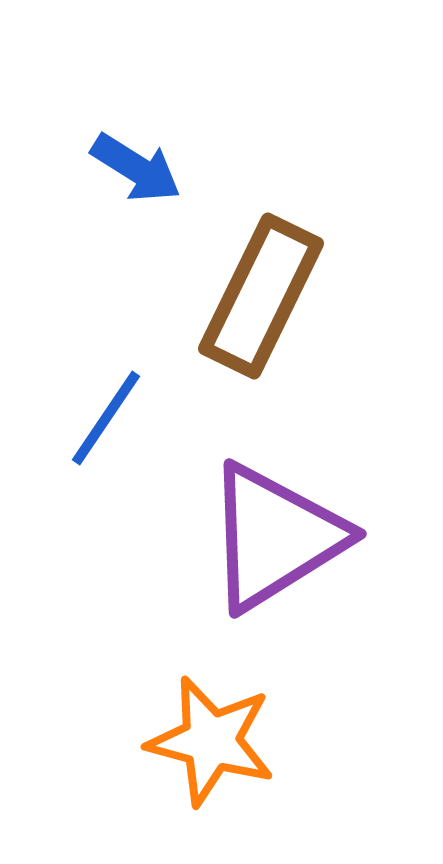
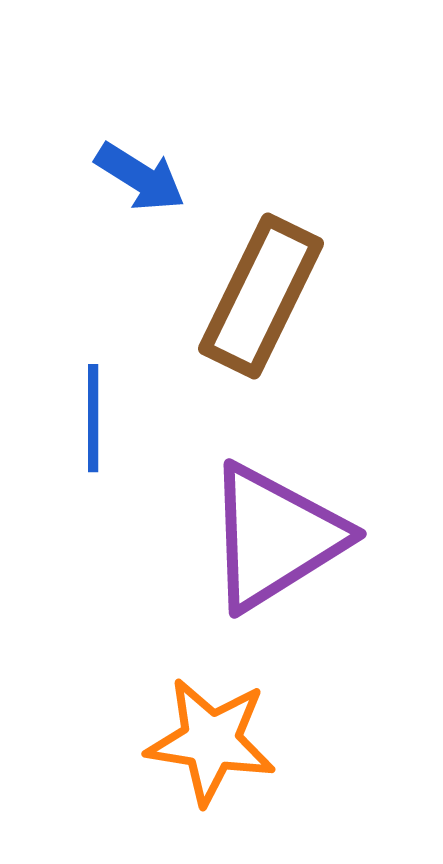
blue arrow: moved 4 px right, 9 px down
blue line: moved 13 px left; rotated 34 degrees counterclockwise
orange star: rotated 6 degrees counterclockwise
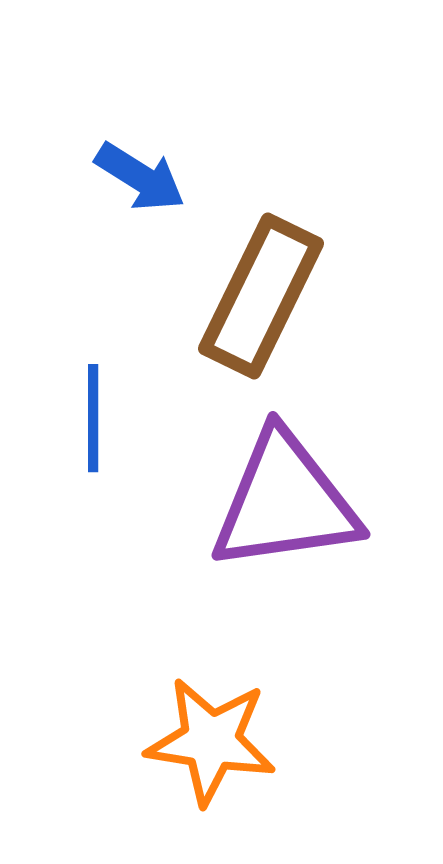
purple triangle: moved 10 px right, 35 px up; rotated 24 degrees clockwise
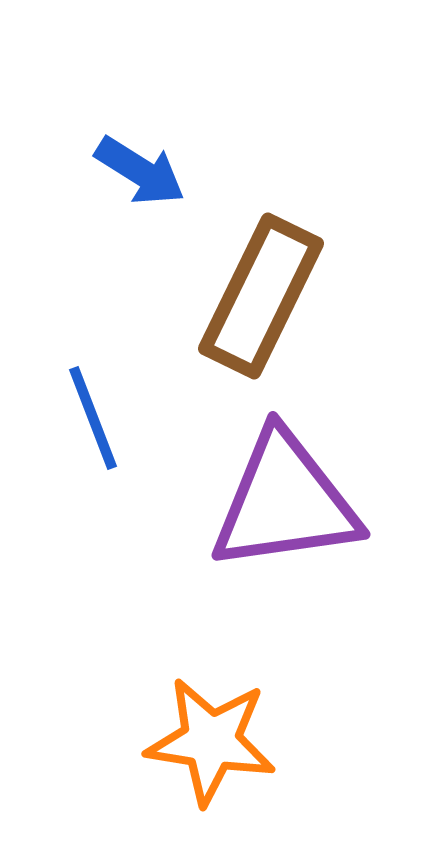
blue arrow: moved 6 px up
blue line: rotated 21 degrees counterclockwise
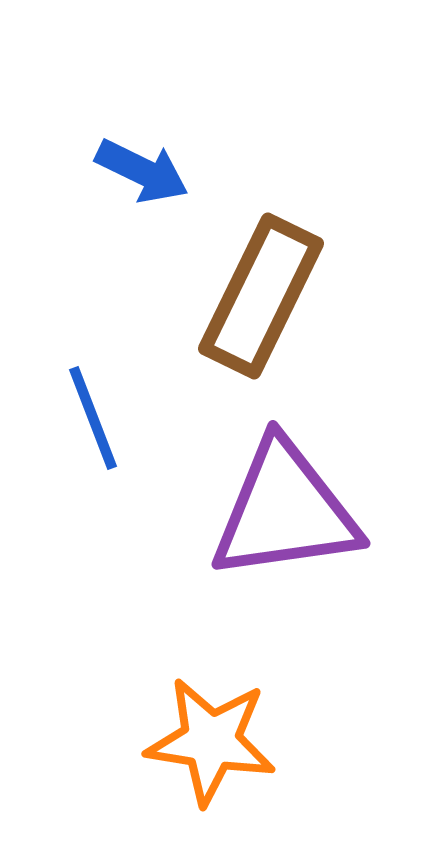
blue arrow: moved 2 px right; rotated 6 degrees counterclockwise
purple triangle: moved 9 px down
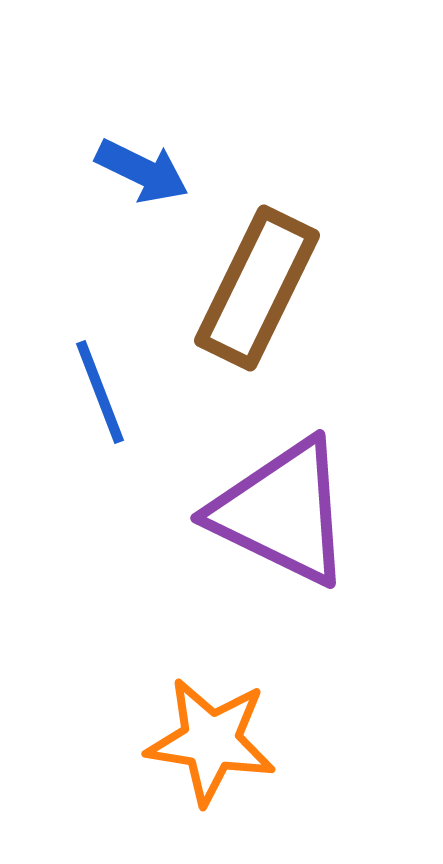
brown rectangle: moved 4 px left, 8 px up
blue line: moved 7 px right, 26 px up
purple triangle: moved 3 px left, 1 px down; rotated 34 degrees clockwise
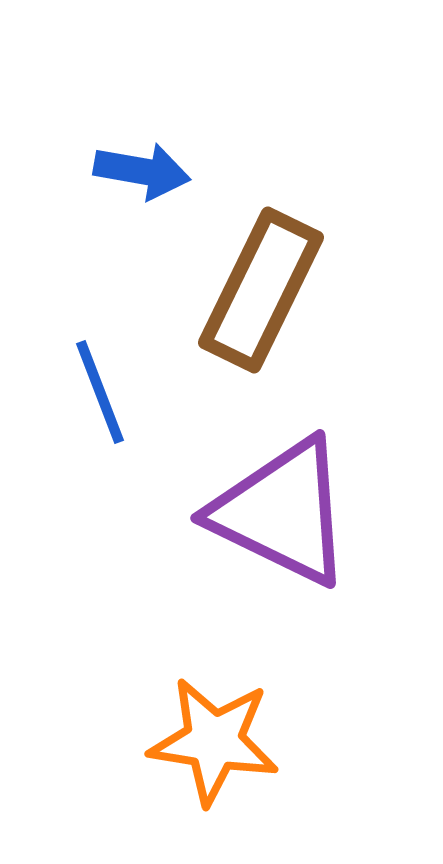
blue arrow: rotated 16 degrees counterclockwise
brown rectangle: moved 4 px right, 2 px down
orange star: moved 3 px right
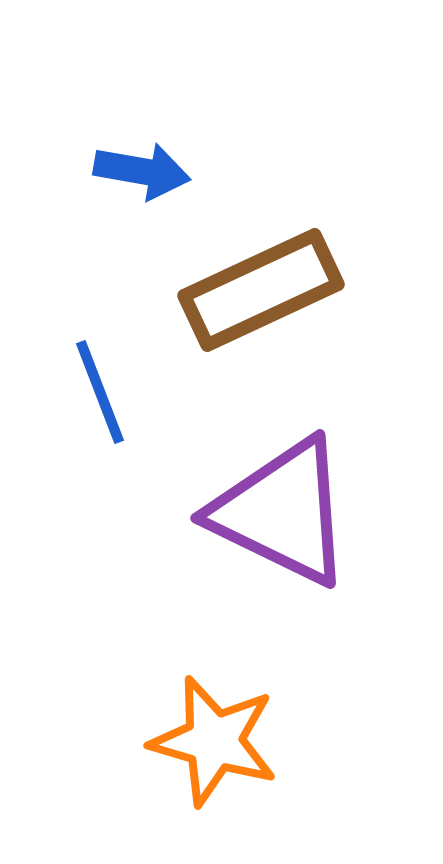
brown rectangle: rotated 39 degrees clockwise
orange star: rotated 7 degrees clockwise
